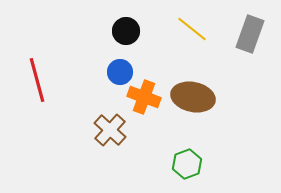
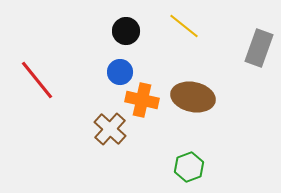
yellow line: moved 8 px left, 3 px up
gray rectangle: moved 9 px right, 14 px down
red line: rotated 24 degrees counterclockwise
orange cross: moved 2 px left, 3 px down; rotated 8 degrees counterclockwise
brown cross: moved 1 px up
green hexagon: moved 2 px right, 3 px down
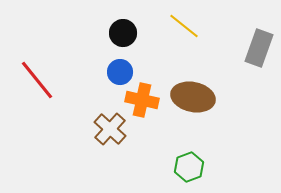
black circle: moved 3 px left, 2 px down
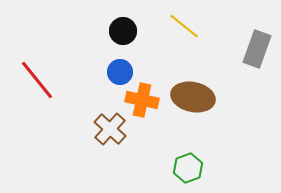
black circle: moved 2 px up
gray rectangle: moved 2 px left, 1 px down
green hexagon: moved 1 px left, 1 px down
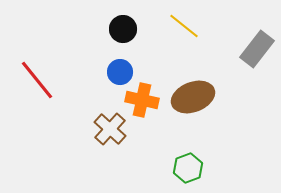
black circle: moved 2 px up
gray rectangle: rotated 18 degrees clockwise
brown ellipse: rotated 33 degrees counterclockwise
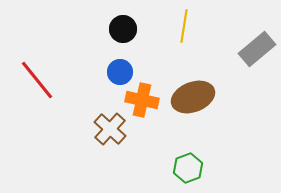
yellow line: rotated 60 degrees clockwise
gray rectangle: rotated 12 degrees clockwise
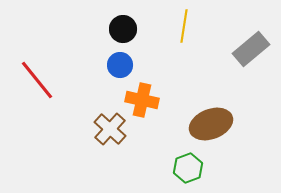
gray rectangle: moved 6 px left
blue circle: moved 7 px up
brown ellipse: moved 18 px right, 27 px down
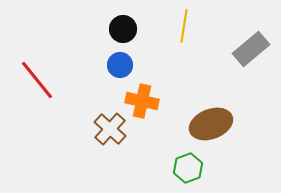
orange cross: moved 1 px down
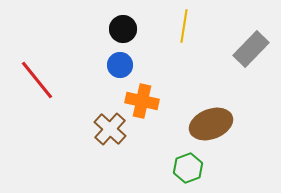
gray rectangle: rotated 6 degrees counterclockwise
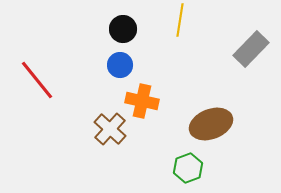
yellow line: moved 4 px left, 6 px up
